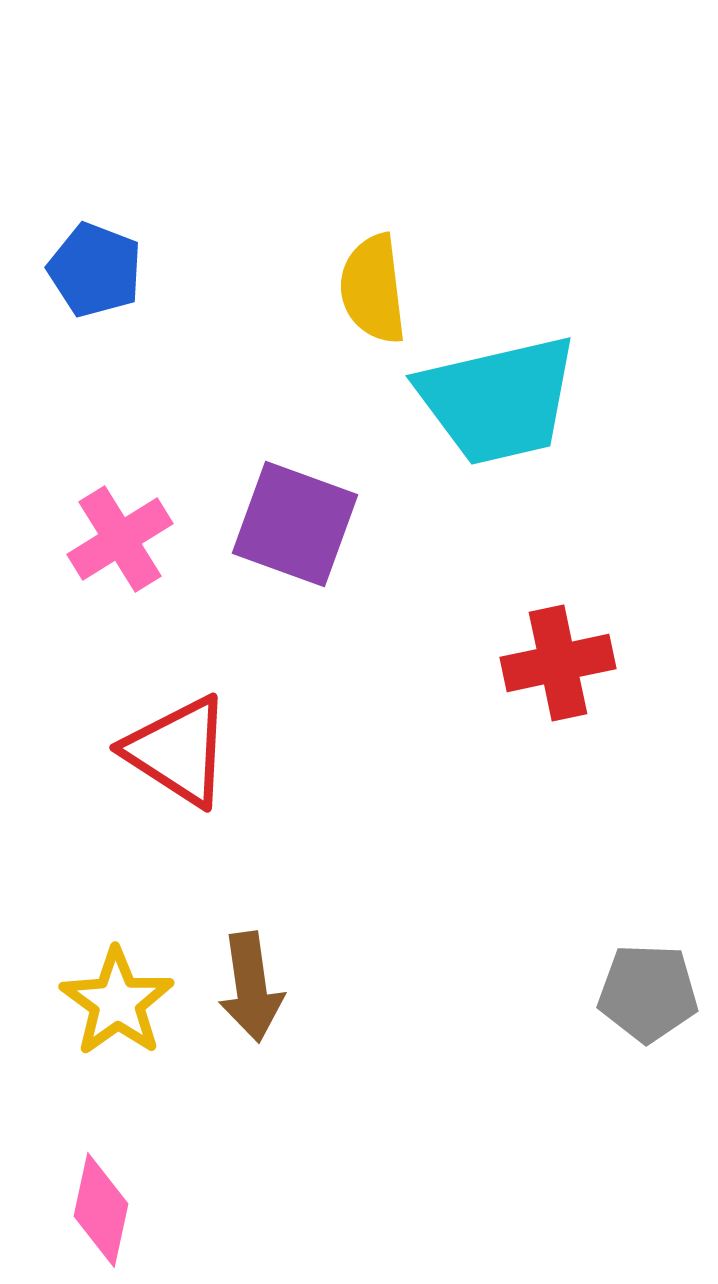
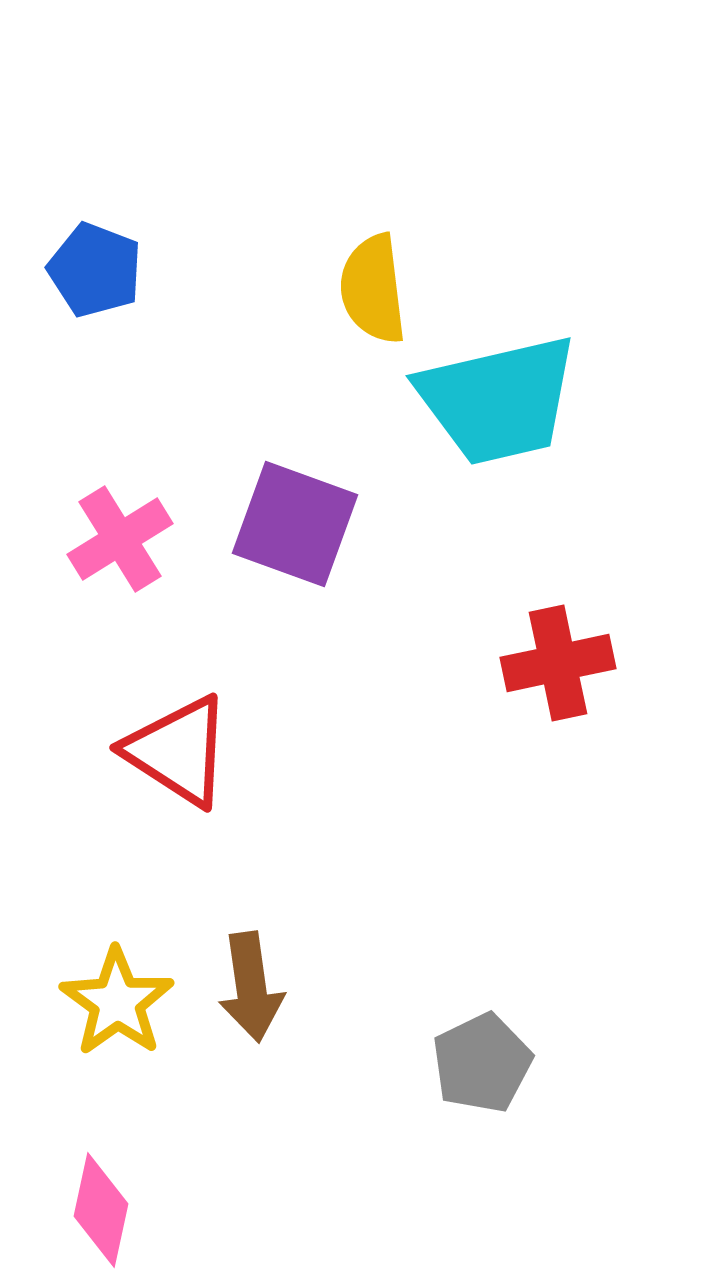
gray pentagon: moved 166 px left, 70 px down; rotated 28 degrees counterclockwise
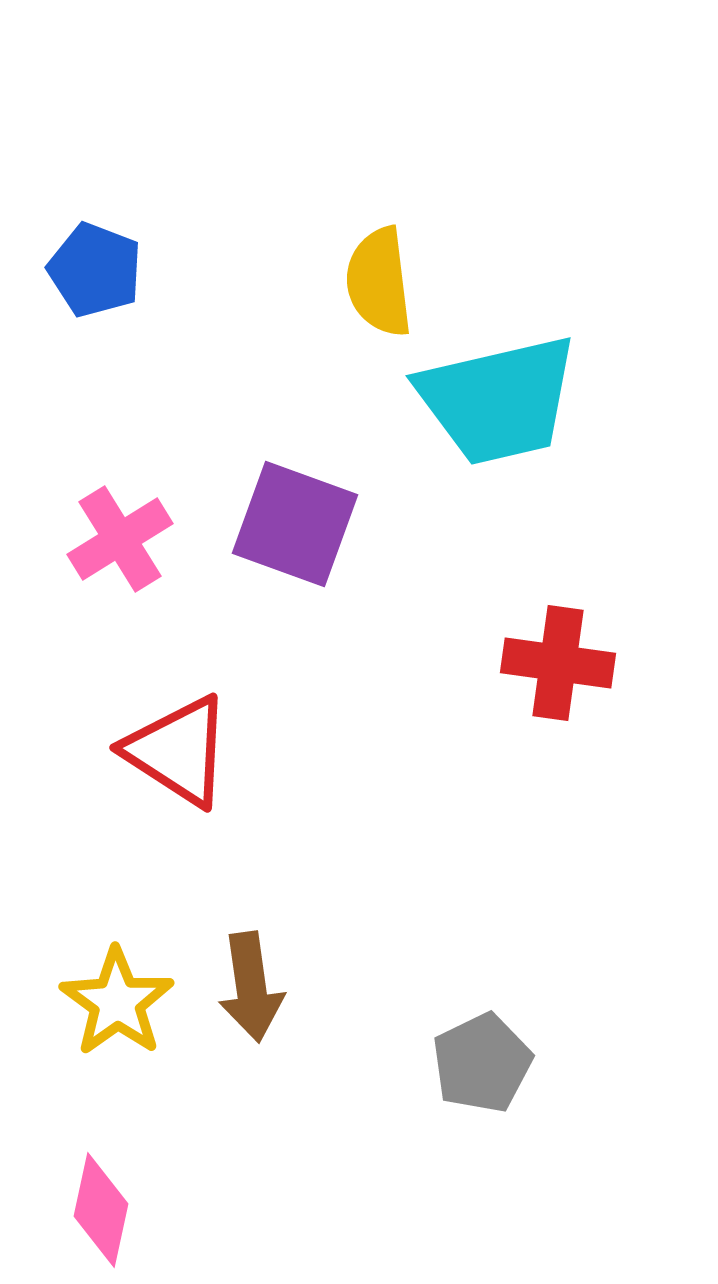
yellow semicircle: moved 6 px right, 7 px up
red cross: rotated 20 degrees clockwise
